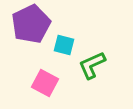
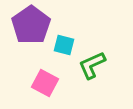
purple pentagon: moved 1 px down; rotated 9 degrees counterclockwise
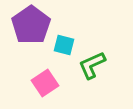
pink square: rotated 28 degrees clockwise
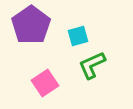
cyan square: moved 14 px right, 9 px up; rotated 30 degrees counterclockwise
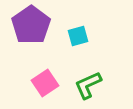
green L-shape: moved 4 px left, 20 px down
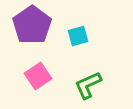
purple pentagon: moved 1 px right
pink square: moved 7 px left, 7 px up
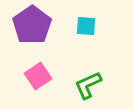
cyan square: moved 8 px right, 10 px up; rotated 20 degrees clockwise
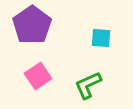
cyan square: moved 15 px right, 12 px down
